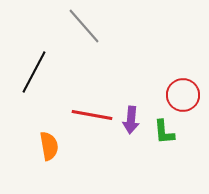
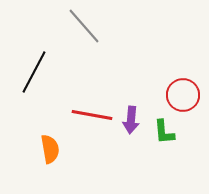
orange semicircle: moved 1 px right, 3 px down
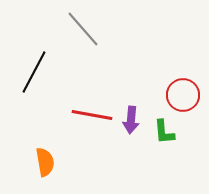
gray line: moved 1 px left, 3 px down
orange semicircle: moved 5 px left, 13 px down
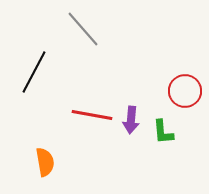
red circle: moved 2 px right, 4 px up
green L-shape: moved 1 px left
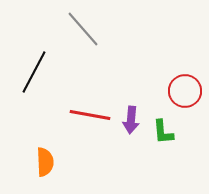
red line: moved 2 px left
orange semicircle: rotated 8 degrees clockwise
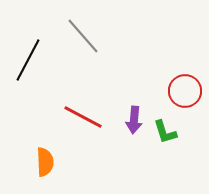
gray line: moved 7 px down
black line: moved 6 px left, 12 px up
red line: moved 7 px left, 2 px down; rotated 18 degrees clockwise
purple arrow: moved 3 px right
green L-shape: moved 2 px right; rotated 12 degrees counterclockwise
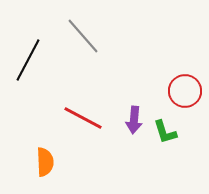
red line: moved 1 px down
